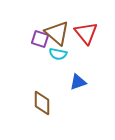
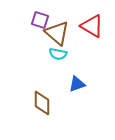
red triangle: moved 6 px right, 7 px up; rotated 20 degrees counterclockwise
purple square: moved 19 px up
blue triangle: moved 1 px left, 2 px down
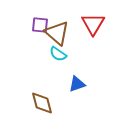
purple square: moved 5 px down; rotated 12 degrees counterclockwise
red triangle: moved 1 px right, 2 px up; rotated 30 degrees clockwise
cyan semicircle: rotated 24 degrees clockwise
brown diamond: rotated 15 degrees counterclockwise
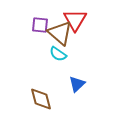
red triangle: moved 18 px left, 4 px up
brown triangle: moved 3 px right
blue triangle: rotated 24 degrees counterclockwise
brown diamond: moved 1 px left, 4 px up
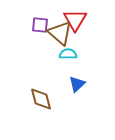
cyan semicircle: moved 10 px right; rotated 144 degrees clockwise
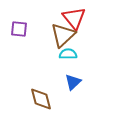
red triangle: moved 1 px left, 2 px up; rotated 10 degrees counterclockwise
purple square: moved 21 px left, 4 px down
brown triangle: moved 3 px right, 2 px down; rotated 36 degrees clockwise
blue triangle: moved 4 px left, 2 px up
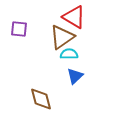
red triangle: moved 1 px up; rotated 20 degrees counterclockwise
brown triangle: moved 1 px left, 2 px down; rotated 8 degrees clockwise
cyan semicircle: moved 1 px right
blue triangle: moved 2 px right, 6 px up
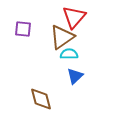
red triangle: rotated 40 degrees clockwise
purple square: moved 4 px right
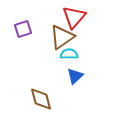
purple square: rotated 24 degrees counterclockwise
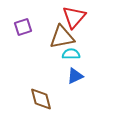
purple square: moved 2 px up
brown triangle: rotated 24 degrees clockwise
cyan semicircle: moved 2 px right
blue triangle: rotated 18 degrees clockwise
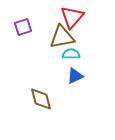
red triangle: moved 2 px left
